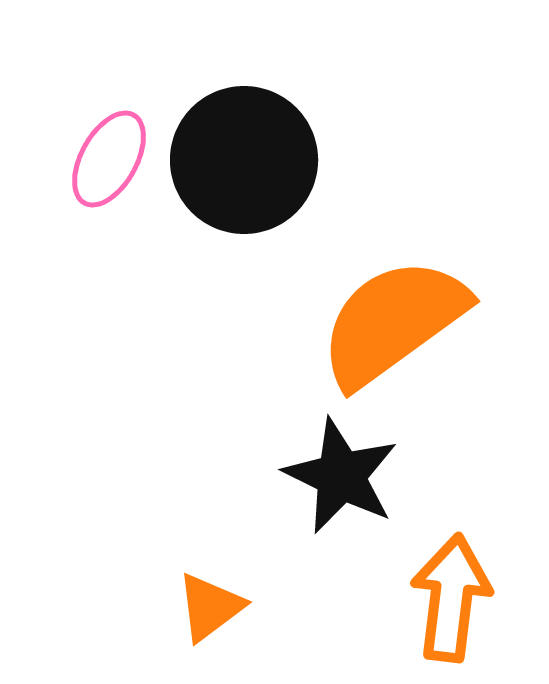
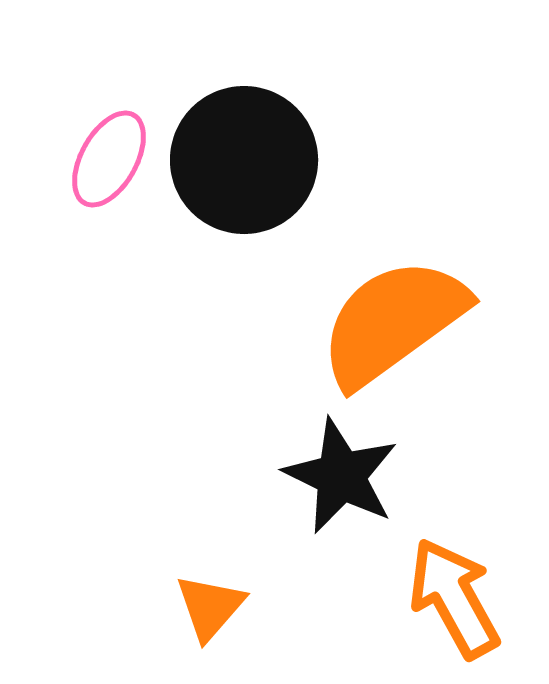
orange arrow: moved 3 px right; rotated 36 degrees counterclockwise
orange triangle: rotated 12 degrees counterclockwise
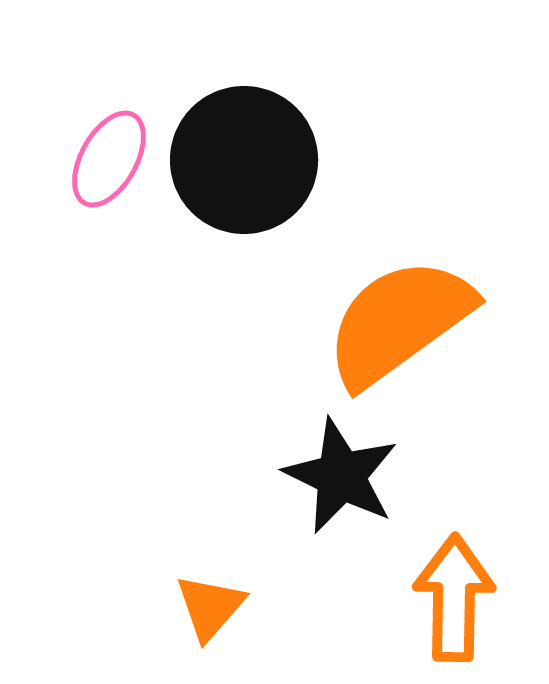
orange semicircle: moved 6 px right
orange arrow: rotated 30 degrees clockwise
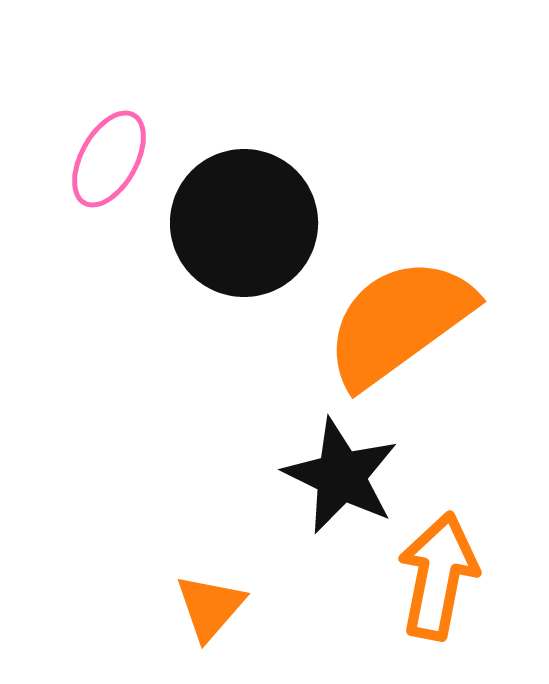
black circle: moved 63 px down
orange arrow: moved 16 px left, 22 px up; rotated 10 degrees clockwise
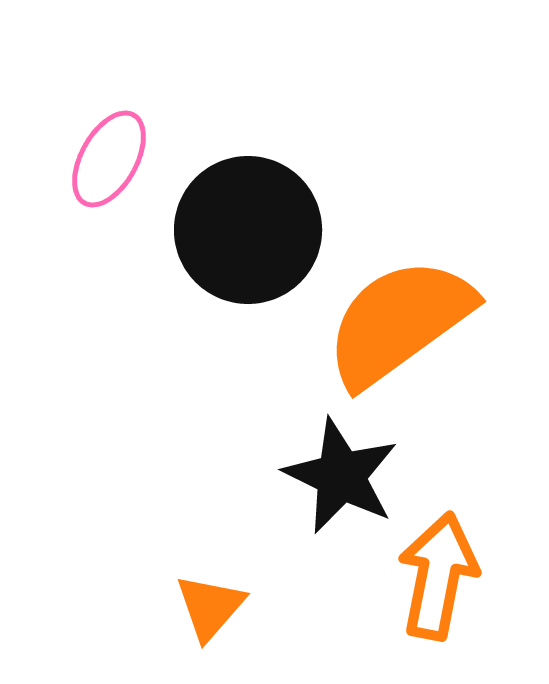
black circle: moved 4 px right, 7 px down
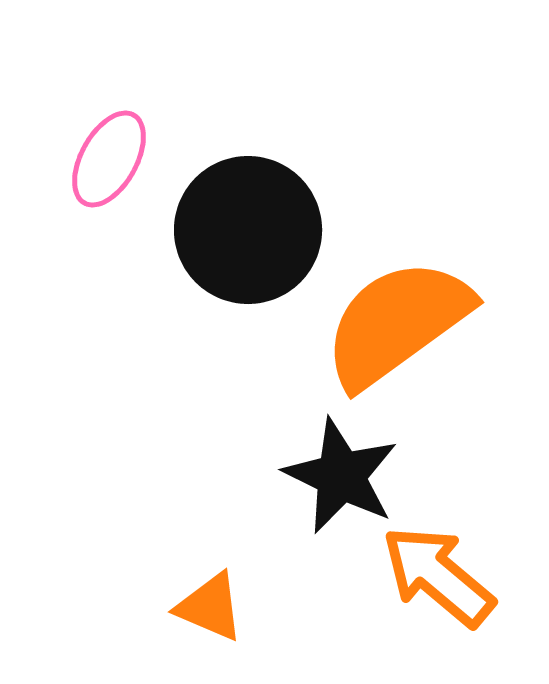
orange semicircle: moved 2 px left, 1 px down
orange arrow: rotated 61 degrees counterclockwise
orange triangle: rotated 48 degrees counterclockwise
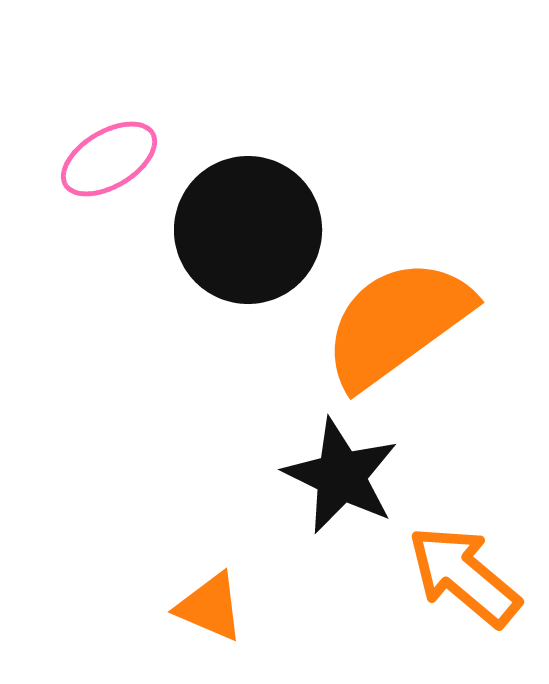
pink ellipse: rotated 30 degrees clockwise
orange arrow: moved 26 px right
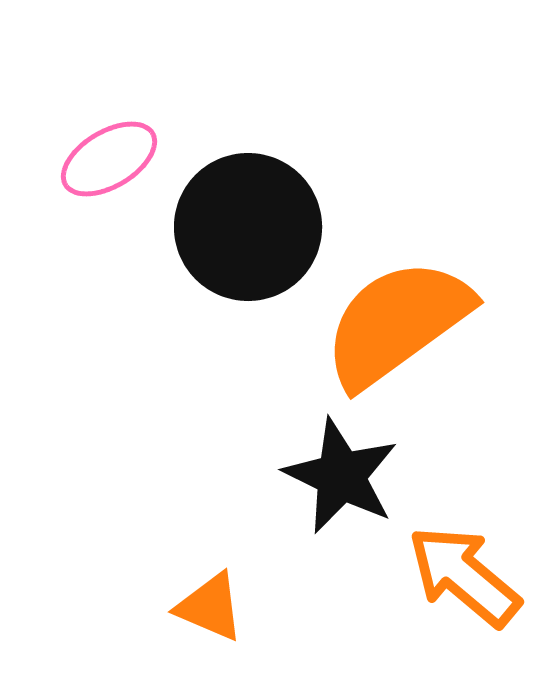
black circle: moved 3 px up
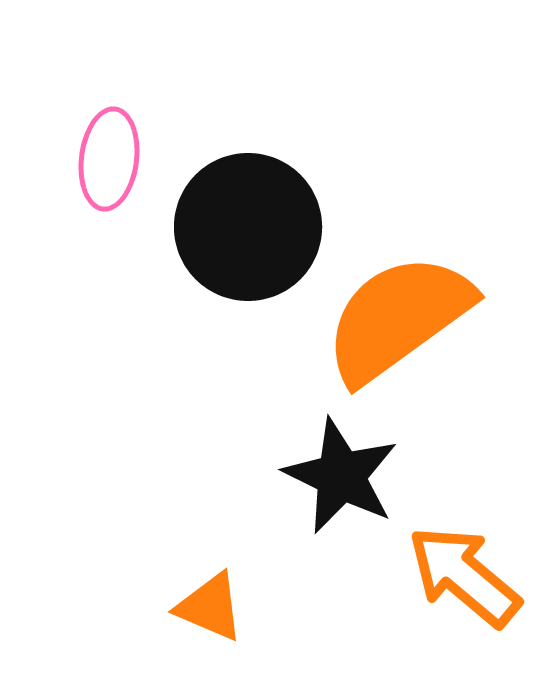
pink ellipse: rotated 52 degrees counterclockwise
orange semicircle: moved 1 px right, 5 px up
